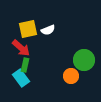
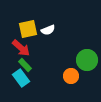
green circle: moved 3 px right
green rectangle: rotated 56 degrees counterclockwise
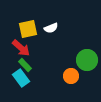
white semicircle: moved 3 px right, 2 px up
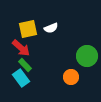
green circle: moved 4 px up
orange circle: moved 1 px down
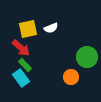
green circle: moved 1 px down
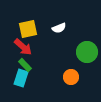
white semicircle: moved 8 px right
red arrow: moved 2 px right, 1 px up
green circle: moved 5 px up
cyan rectangle: rotated 54 degrees clockwise
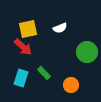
white semicircle: moved 1 px right
green rectangle: moved 19 px right, 8 px down
orange circle: moved 8 px down
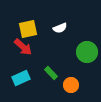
green rectangle: moved 7 px right
cyan rectangle: rotated 48 degrees clockwise
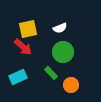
green circle: moved 24 px left
cyan rectangle: moved 3 px left, 1 px up
